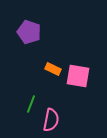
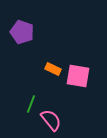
purple pentagon: moved 7 px left
pink semicircle: rotated 50 degrees counterclockwise
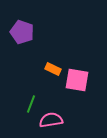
pink square: moved 1 px left, 4 px down
pink semicircle: rotated 60 degrees counterclockwise
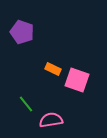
pink square: rotated 10 degrees clockwise
green line: moved 5 px left; rotated 60 degrees counterclockwise
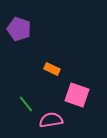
purple pentagon: moved 3 px left, 3 px up
orange rectangle: moved 1 px left
pink square: moved 15 px down
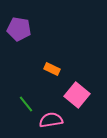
purple pentagon: rotated 10 degrees counterclockwise
pink square: rotated 20 degrees clockwise
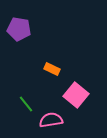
pink square: moved 1 px left
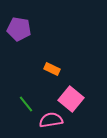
pink square: moved 5 px left, 4 px down
